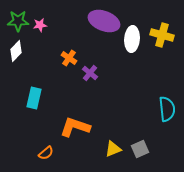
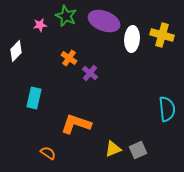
green star: moved 48 px right, 5 px up; rotated 25 degrees clockwise
orange L-shape: moved 1 px right, 3 px up
gray square: moved 2 px left, 1 px down
orange semicircle: moved 2 px right; rotated 105 degrees counterclockwise
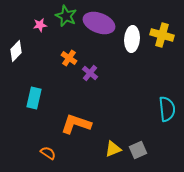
purple ellipse: moved 5 px left, 2 px down
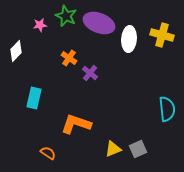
white ellipse: moved 3 px left
gray square: moved 1 px up
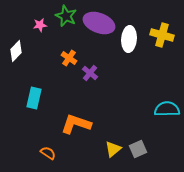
cyan semicircle: rotated 85 degrees counterclockwise
yellow triangle: rotated 18 degrees counterclockwise
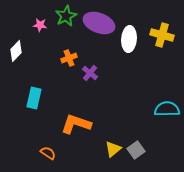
green star: rotated 20 degrees clockwise
pink star: rotated 16 degrees clockwise
orange cross: rotated 35 degrees clockwise
gray square: moved 2 px left, 1 px down; rotated 12 degrees counterclockwise
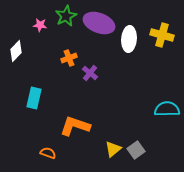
orange L-shape: moved 1 px left, 2 px down
orange semicircle: rotated 14 degrees counterclockwise
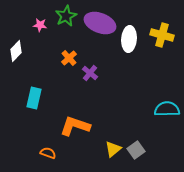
purple ellipse: moved 1 px right
orange cross: rotated 21 degrees counterclockwise
